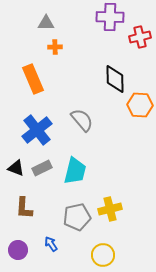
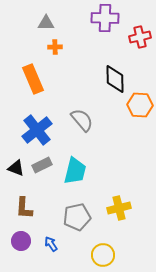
purple cross: moved 5 px left, 1 px down
gray rectangle: moved 3 px up
yellow cross: moved 9 px right, 1 px up
purple circle: moved 3 px right, 9 px up
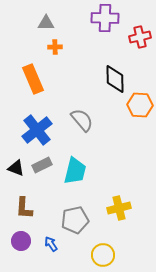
gray pentagon: moved 2 px left, 3 px down
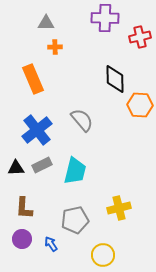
black triangle: rotated 24 degrees counterclockwise
purple circle: moved 1 px right, 2 px up
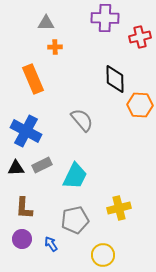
blue cross: moved 11 px left, 1 px down; rotated 24 degrees counterclockwise
cyan trapezoid: moved 5 px down; rotated 12 degrees clockwise
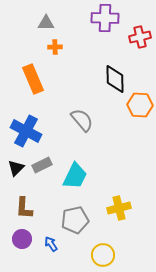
black triangle: rotated 42 degrees counterclockwise
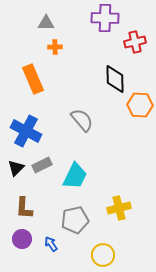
red cross: moved 5 px left, 5 px down
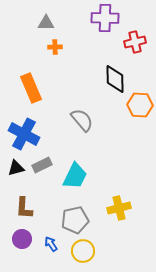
orange rectangle: moved 2 px left, 9 px down
blue cross: moved 2 px left, 3 px down
black triangle: rotated 30 degrees clockwise
yellow circle: moved 20 px left, 4 px up
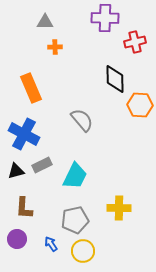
gray triangle: moved 1 px left, 1 px up
black triangle: moved 3 px down
yellow cross: rotated 15 degrees clockwise
purple circle: moved 5 px left
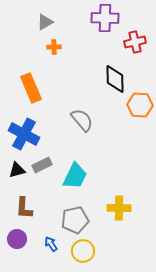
gray triangle: rotated 30 degrees counterclockwise
orange cross: moved 1 px left
black triangle: moved 1 px right, 1 px up
